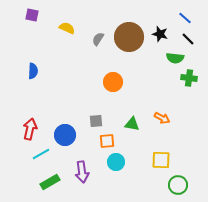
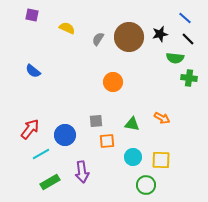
black star: rotated 28 degrees counterclockwise
blue semicircle: rotated 126 degrees clockwise
red arrow: rotated 25 degrees clockwise
cyan circle: moved 17 px right, 5 px up
green circle: moved 32 px left
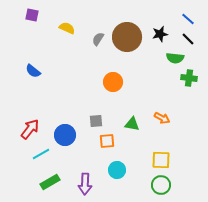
blue line: moved 3 px right, 1 px down
brown circle: moved 2 px left
cyan circle: moved 16 px left, 13 px down
purple arrow: moved 3 px right, 12 px down; rotated 10 degrees clockwise
green circle: moved 15 px right
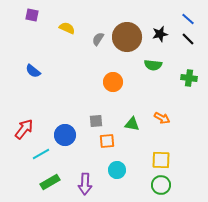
green semicircle: moved 22 px left, 7 px down
red arrow: moved 6 px left
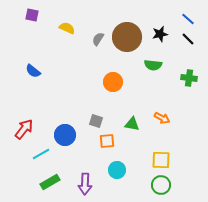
gray square: rotated 24 degrees clockwise
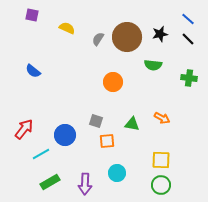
cyan circle: moved 3 px down
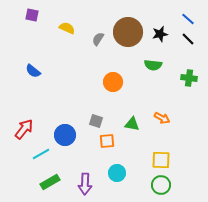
brown circle: moved 1 px right, 5 px up
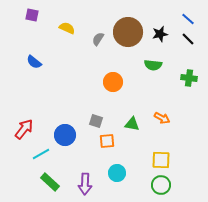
blue semicircle: moved 1 px right, 9 px up
green rectangle: rotated 72 degrees clockwise
